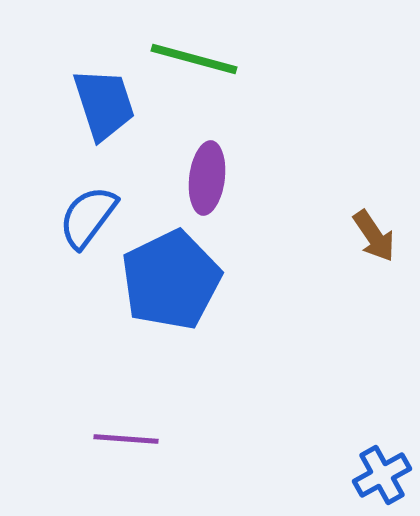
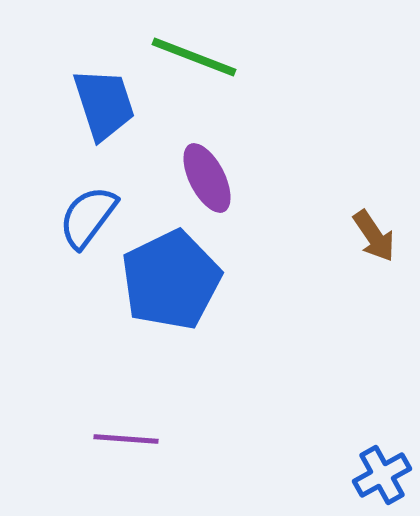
green line: moved 2 px up; rotated 6 degrees clockwise
purple ellipse: rotated 34 degrees counterclockwise
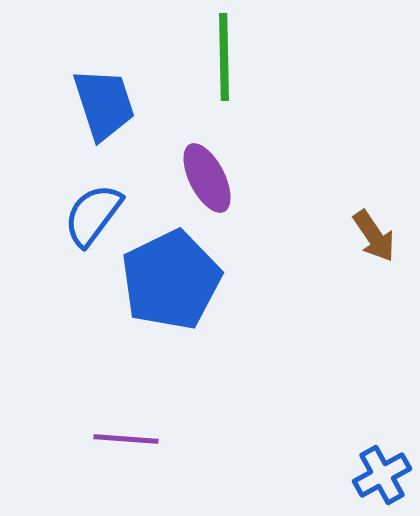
green line: moved 30 px right; rotated 68 degrees clockwise
blue semicircle: moved 5 px right, 2 px up
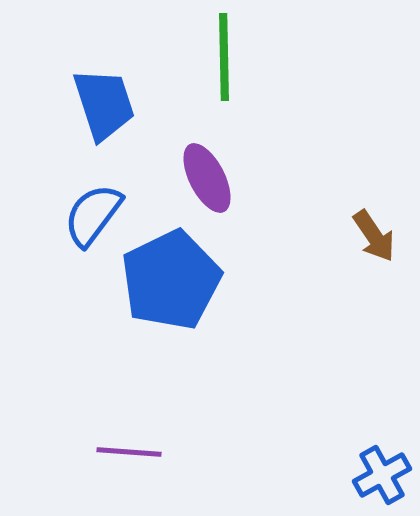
purple line: moved 3 px right, 13 px down
